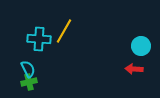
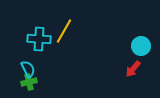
red arrow: moved 1 px left; rotated 54 degrees counterclockwise
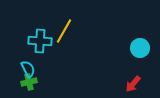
cyan cross: moved 1 px right, 2 px down
cyan circle: moved 1 px left, 2 px down
red arrow: moved 15 px down
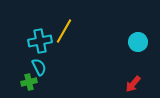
cyan cross: rotated 15 degrees counterclockwise
cyan circle: moved 2 px left, 6 px up
cyan semicircle: moved 11 px right, 2 px up
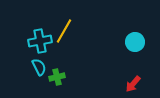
cyan circle: moved 3 px left
green cross: moved 28 px right, 5 px up
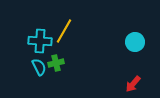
cyan cross: rotated 15 degrees clockwise
green cross: moved 1 px left, 14 px up
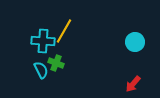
cyan cross: moved 3 px right
green cross: rotated 35 degrees clockwise
cyan semicircle: moved 2 px right, 3 px down
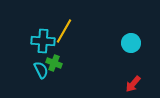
cyan circle: moved 4 px left, 1 px down
green cross: moved 2 px left
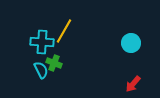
cyan cross: moved 1 px left, 1 px down
